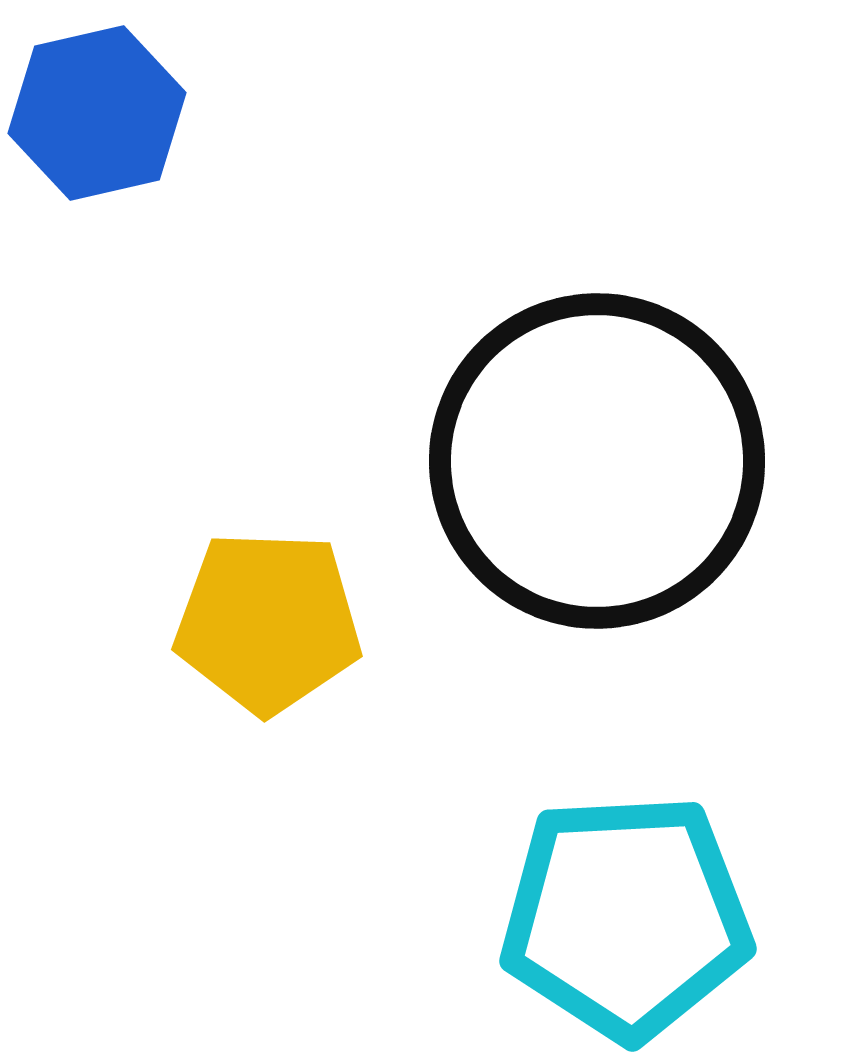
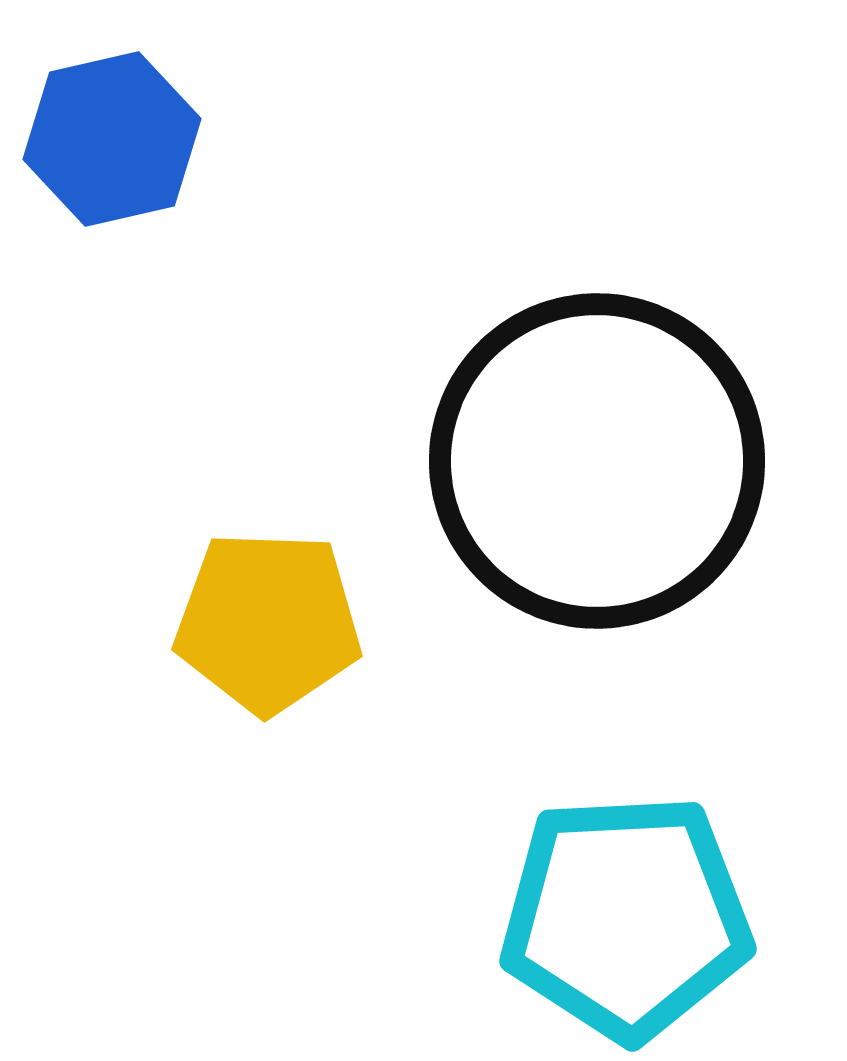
blue hexagon: moved 15 px right, 26 px down
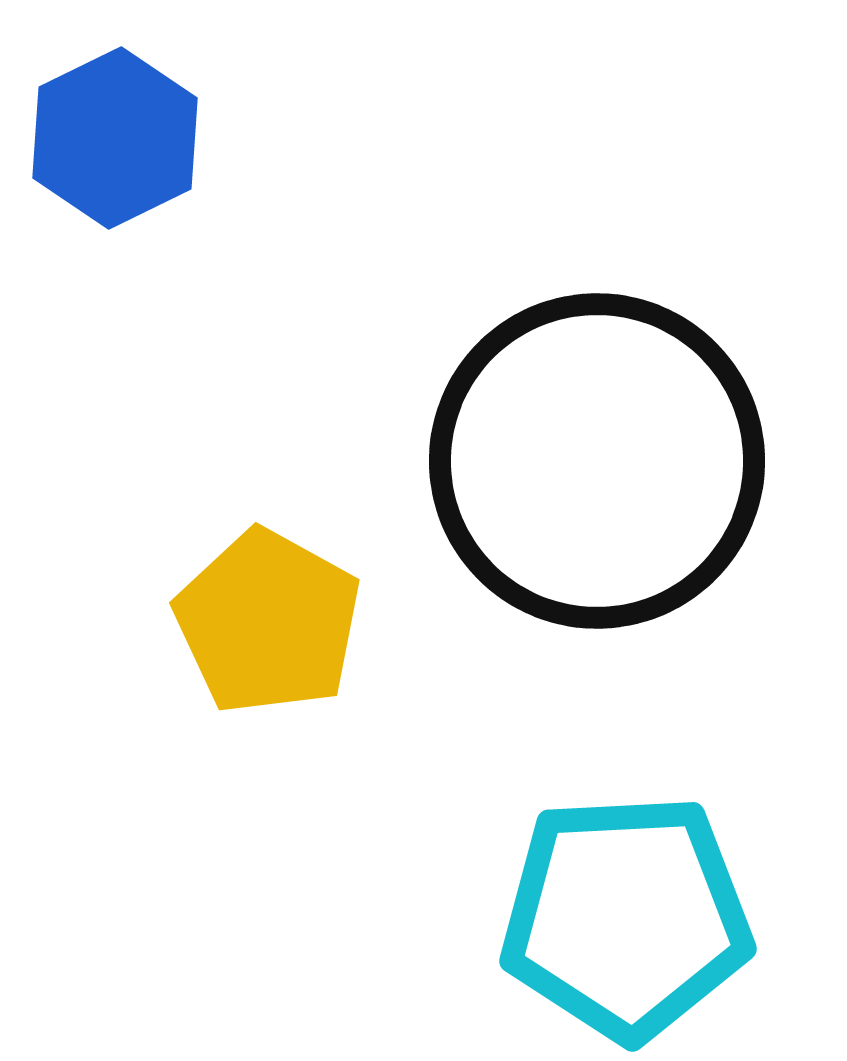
blue hexagon: moved 3 px right, 1 px up; rotated 13 degrees counterclockwise
yellow pentagon: rotated 27 degrees clockwise
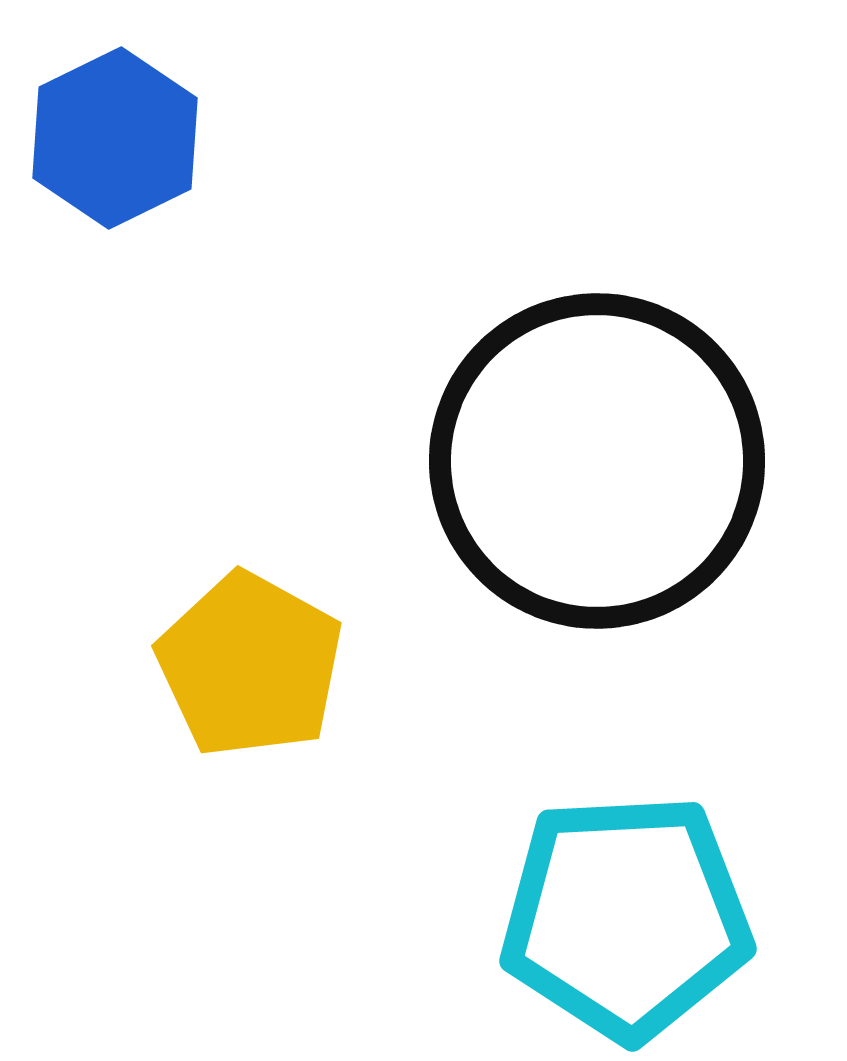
yellow pentagon: moved 18 px left, 43 px down
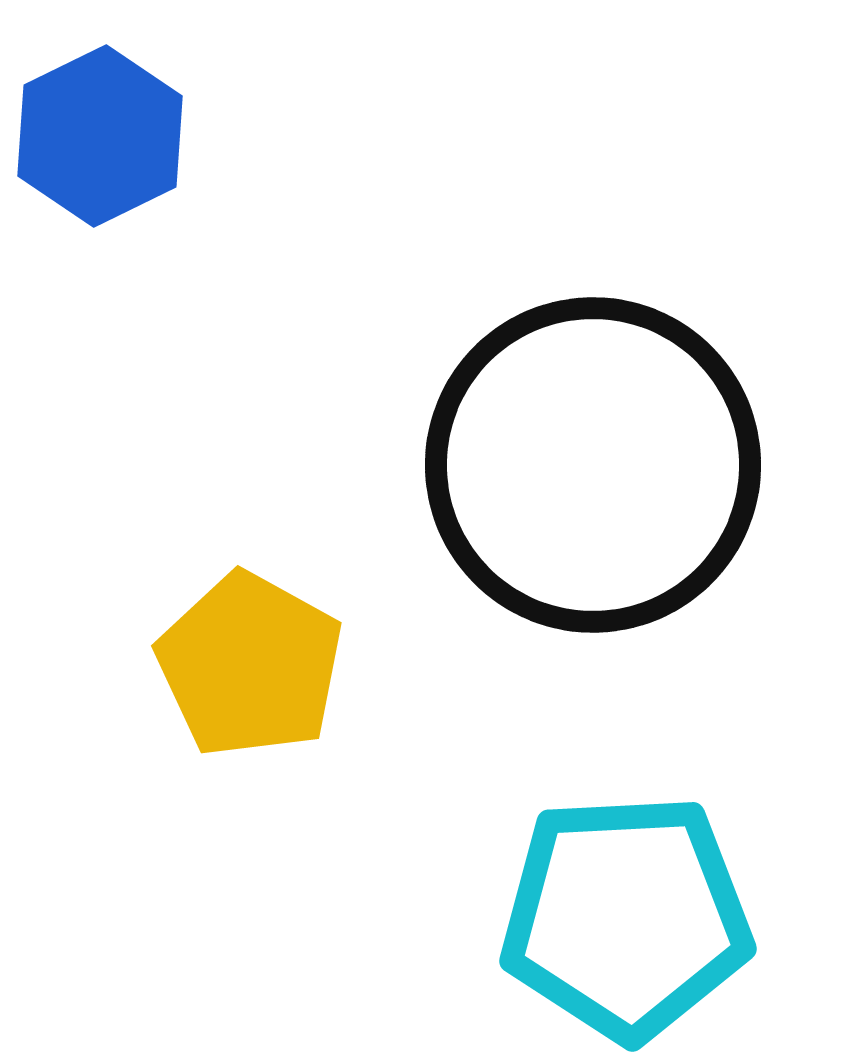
blue hexagon: moved 15 px left, 2 px up
black circle: moved 4 px left, 4 px down
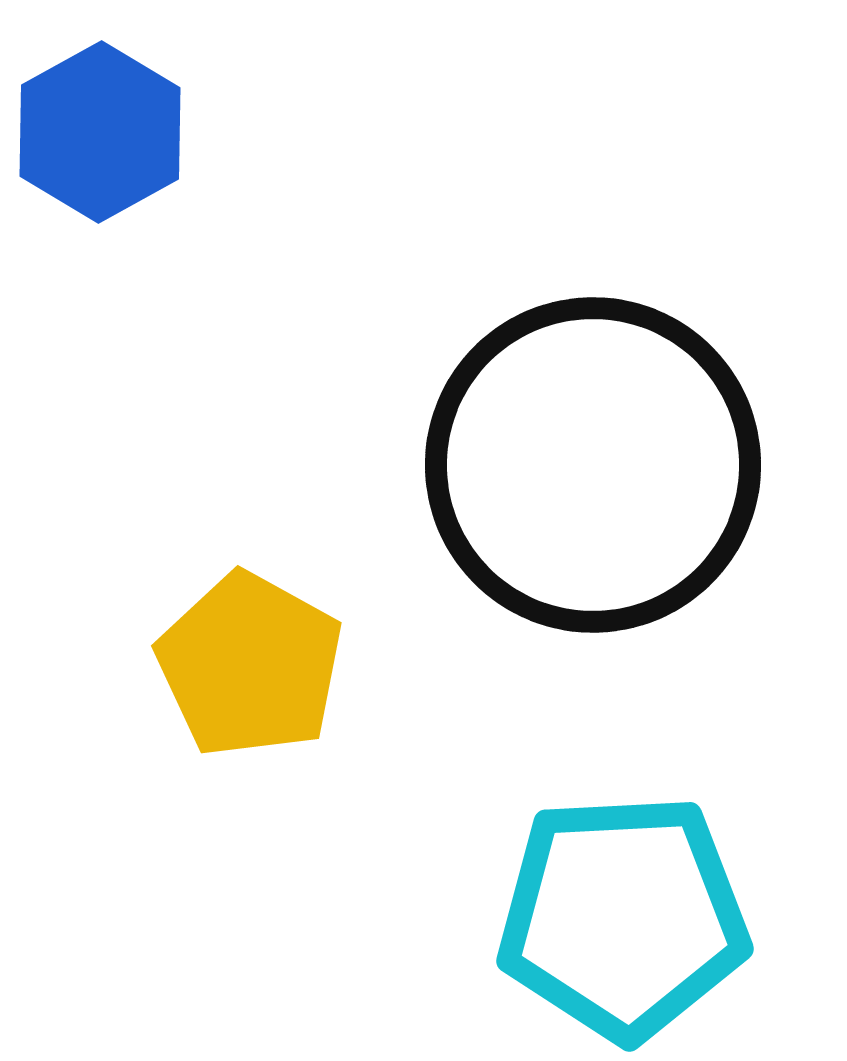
blue hexagon: moved 4 px up; rotated 3 degrees counterclockwise
cyan pentagon: moved 3 px left
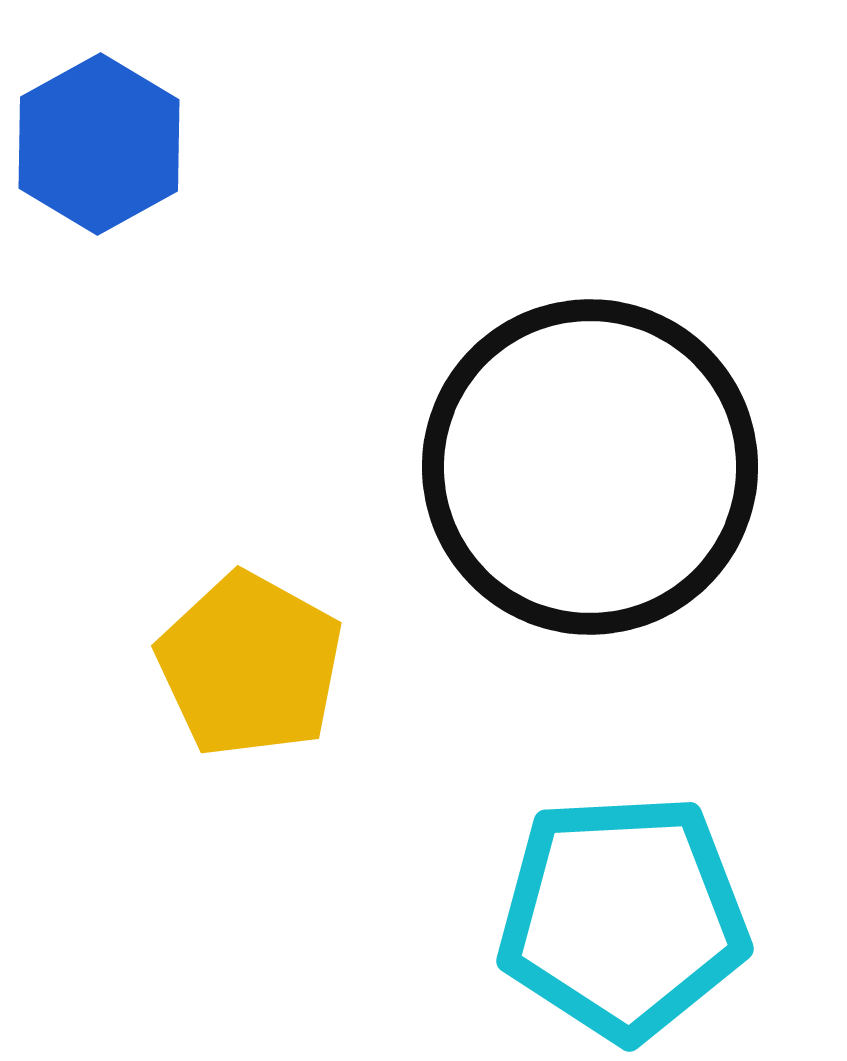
blue hexagon: moved 1 px left, 12 px down
black circle: moved 3 px left, 2 px down
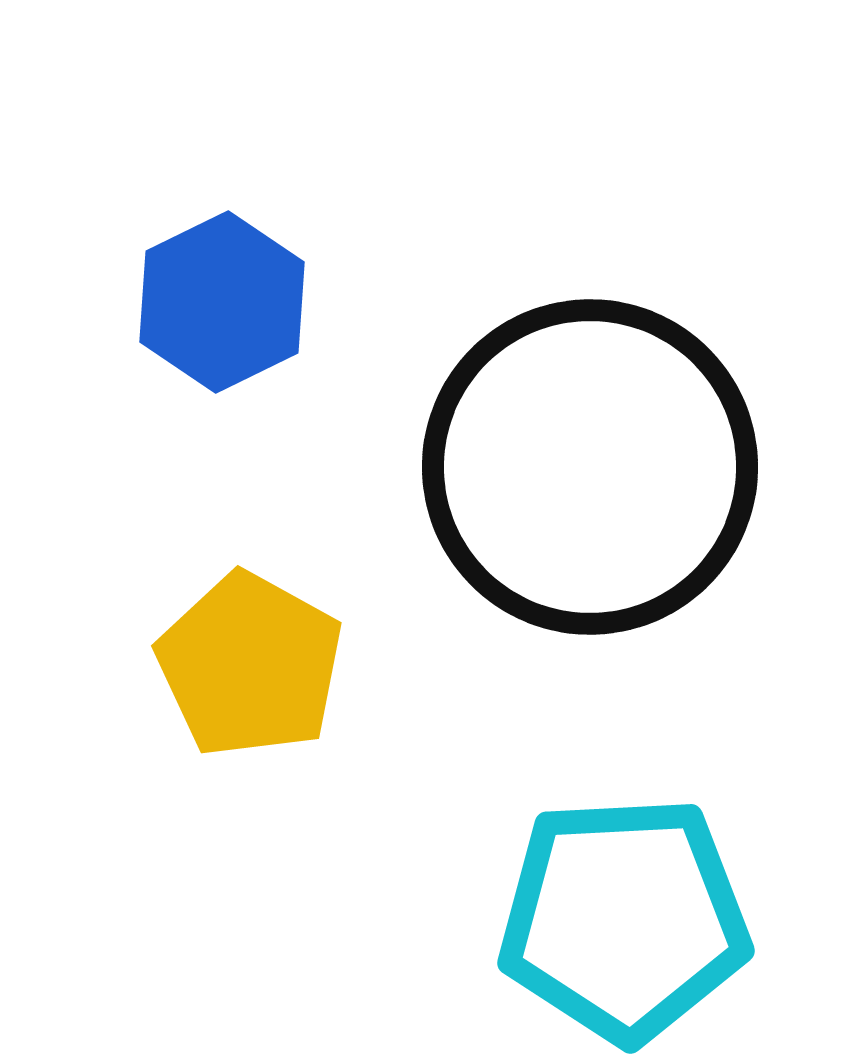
blue hexagon: moved 123 px right, 158 px down; rotated 3 degrees clockwise
cyan pentagon: moved 1 px right, 2 px down
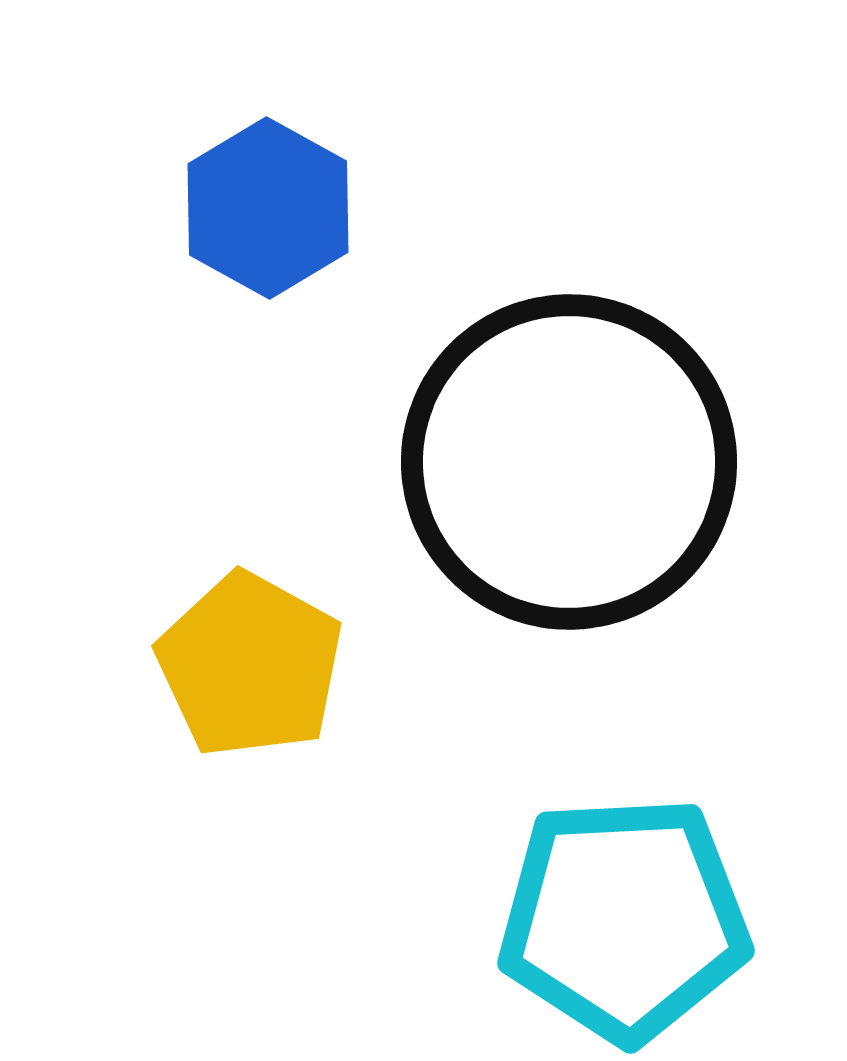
blue hexagon: moved 46 px right, 94 px up; rotated 5 degrees counterclockwise
black circle: moved 21 px left, 5 px up
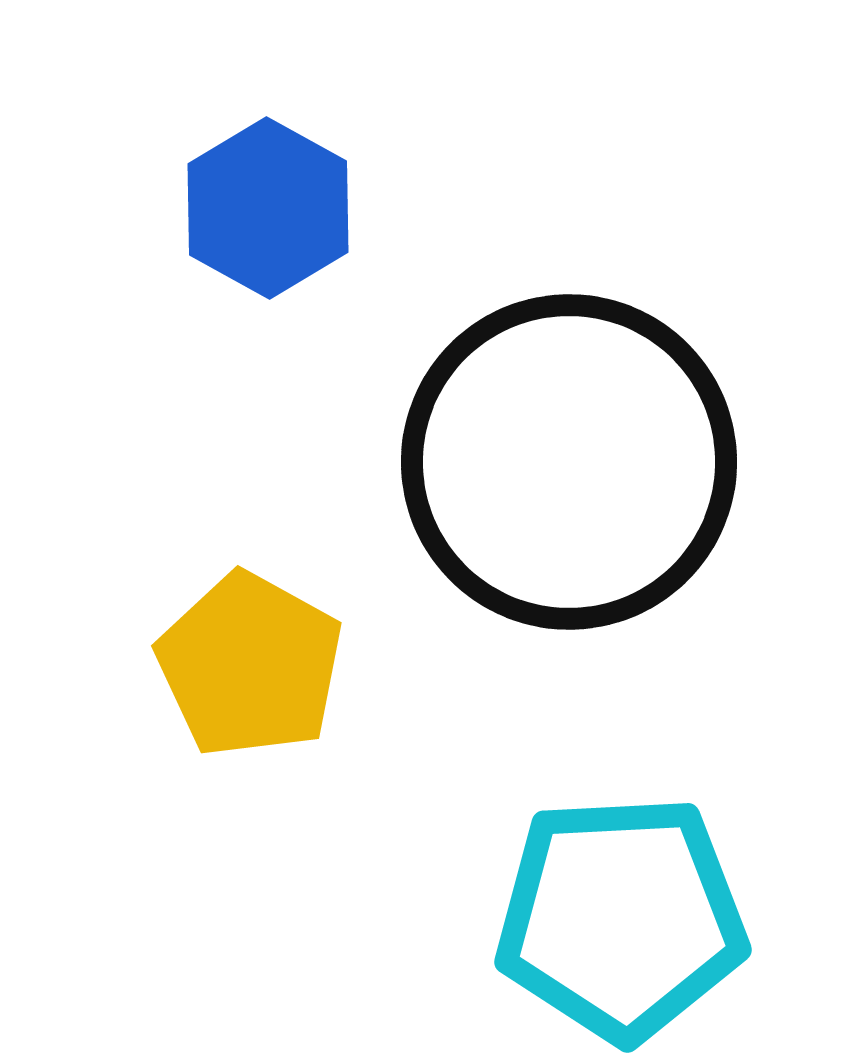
cyan pentagon: moved 3 px left, 1 px up
